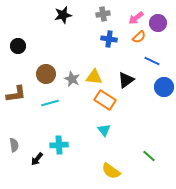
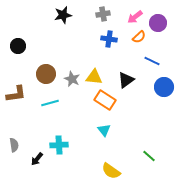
pink arrow: moved 1 px left, 1 px up
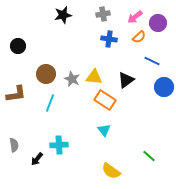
cyan line: rotated 54 degrees counterclockwise
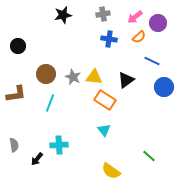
gray star: moved 1 px right, 2 px up
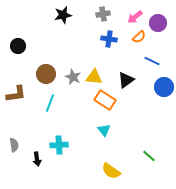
black arrow: rotated 48 degrees counterclockwise
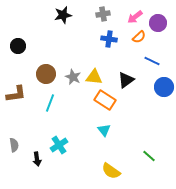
cyan cross: rotated 30 degrees counterclockwise
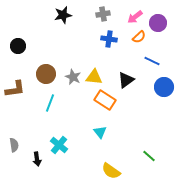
brown L-shape: moved 1 px left, 5 px up
cyan triangle: moved 4 px left, 2 px down
cyan cross: rotated 18 degrees counterclockwise
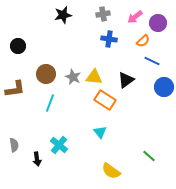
orange semicircle: moved 4 px right, 4 px down
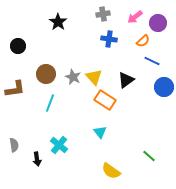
black star: moved 5 px left, 7 px down; rotated 24 degrees counterclockwise
yellow triangle: rotated 42 degrees clockwise
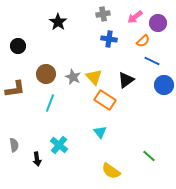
blue circle: moved 2 px up
